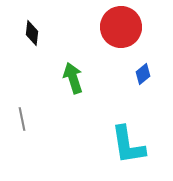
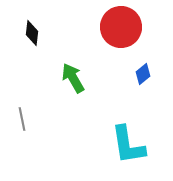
green arrow: rotated 12 degrees counterclockwise
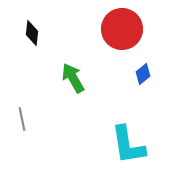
red circle: moved 1 px right, 2 px down
